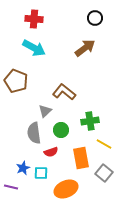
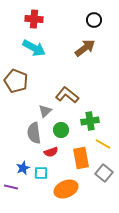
black circle: moved 1 px left, 2 px down
brown L-shape: moved 3 px right, 3 px down
yellow line: moved 1 px left
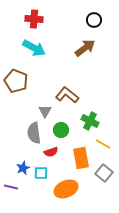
gray triangle: rotated 16 degrees counterclockwise
green cross: rotated 36 degrees clockwise
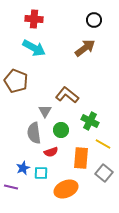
orange rectangle: rotated 15 degrees clockwise
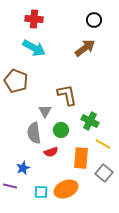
brown L-shape: rotated 40 degrees clockwise
cyan square: moved 19 px down
purple line: moved 1 px left, 1 px up
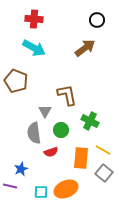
black circle: moved 3 px right
yellow line: moved 6 px down
blue star: moved 2 px left, 1 px down
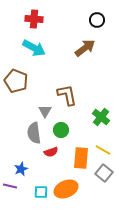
green cross: moved 11 px right, 4 px up; rotated 12 degrees clockwise
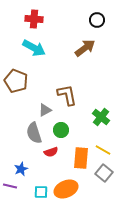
gray triangle: moved 1 px up; rotated 32 degrees clockwise
gray semicircle: rotated 10 degrees counterclockwise
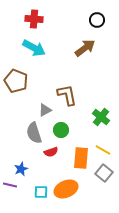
purple line: moved 1 px up
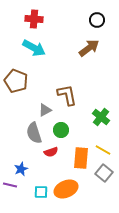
brown arrow: moved 4 px right
